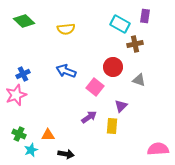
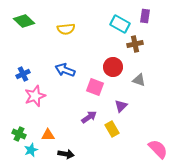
blue arrow: moved 1 px left, 1 px up
pink square: rotated 18 degrees counterclockwise
pink star: moved 19 px right, 1 px down
yellow rectangle: moved 3 px down; rotated 35 degrees counterclockwise
pink semicircle: rotated 50 degrees clockwise
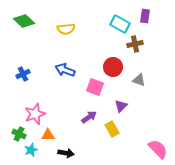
pink star: moved 18 px down
black arrow: moved 1 px up
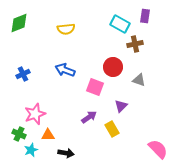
green diamond: moved 5 px left, 2 px down; rotated 65 degrees counterclockwise
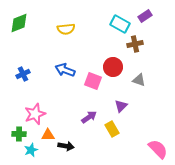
purple rectangle: rotated 48 degrees clockwise
pink square: moved 2 px left, 6 px up
green cross: rotated 24 degrees counterclockwise
black arrow: moved 7 px up
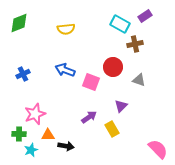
pink square: moved 2 px left, 1 px down
